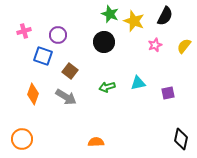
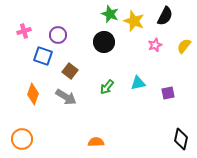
green arrow: rotated 35 degrees counterclockwise
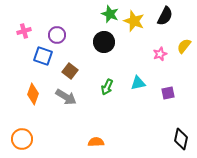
purple circle: moved 1 px left
pink star: moved 5 px right, 9 px down
green arrow: rotated 14 degrees counterclockwise
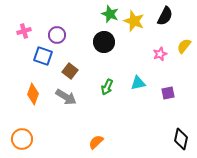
orange semicircle: rotated 42 degrees counterclockwise
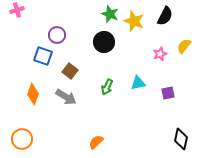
pink cross: moved 7 px left, 21 px up
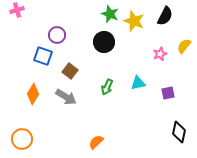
orange diamond: rotated 10 degrees clockwise
black diamond: moved 2 px left, 7 px up
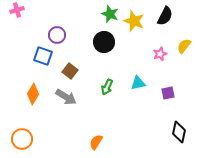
orange semicircle: rotated 14 degrees counterclockwise
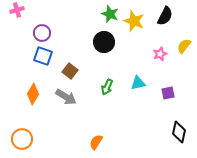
purple circle: moved 15 px left, 2 px up
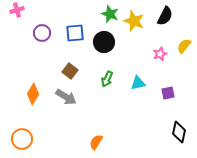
blue square: moved 32 px right, 23 px up; rotated 24 degrees counterclockwise
green arrow: moved 8 px up
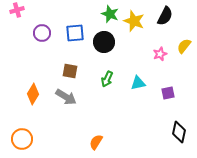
brown square: rotated 28 degrees counterclockwise
